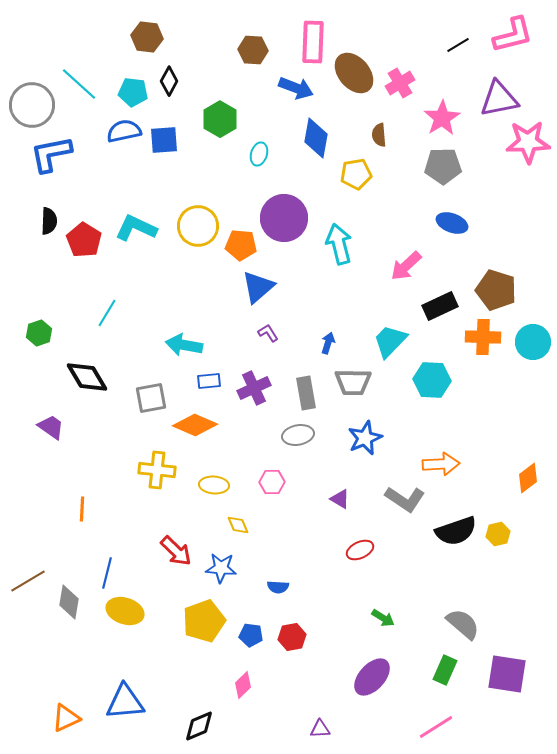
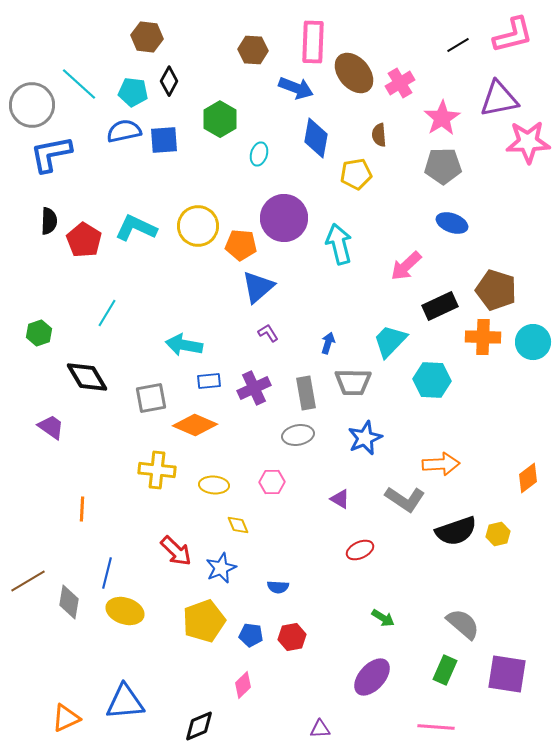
blue star at (221, 568): rotated 28 degrees counterclockwise
pink line at (436, 727): rotated 36 degrees clockwise
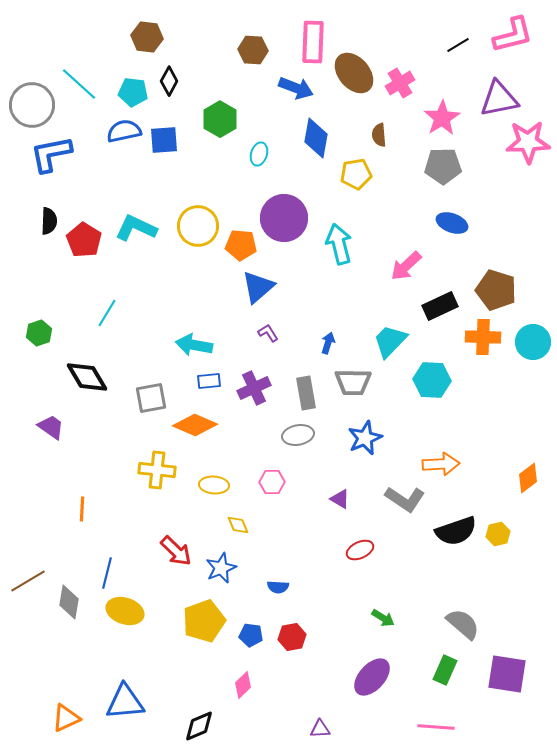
cyan arrow at (184, 345): moved 10 px right
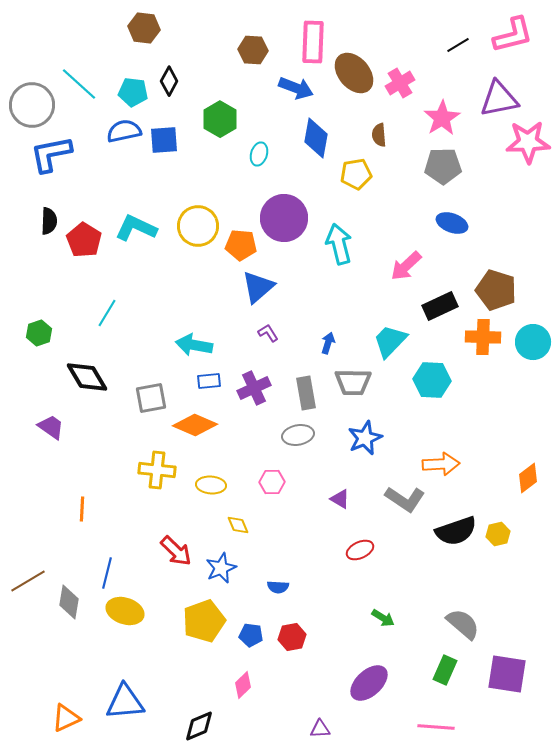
brown hexagon at (147, 37): moved 3 px left, 9 px up
yellow ellipse at (214, 485): moved 3 px left
purple ellipse at (372, 677): moved 3 px left, 6 px down; rotated 6 degrees clockwise
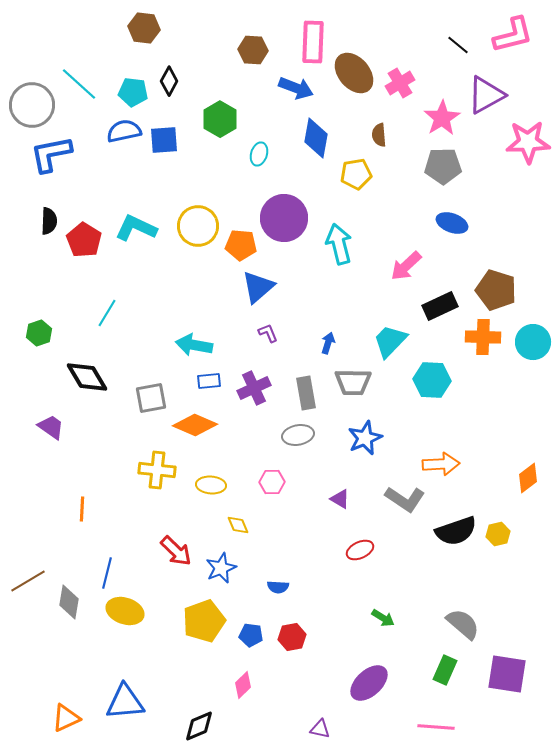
black line at (458, 45): rotated 70 degrees clockwise
purple triangle at (499, 99): moved 13 px left, 4 px up; rotated 18 degrees counterclockwise
purple L-shape at (268, 333): rotated 10 degrees clockwise
purple triangle at (320, 729): rotated 15 degrees clockwise
